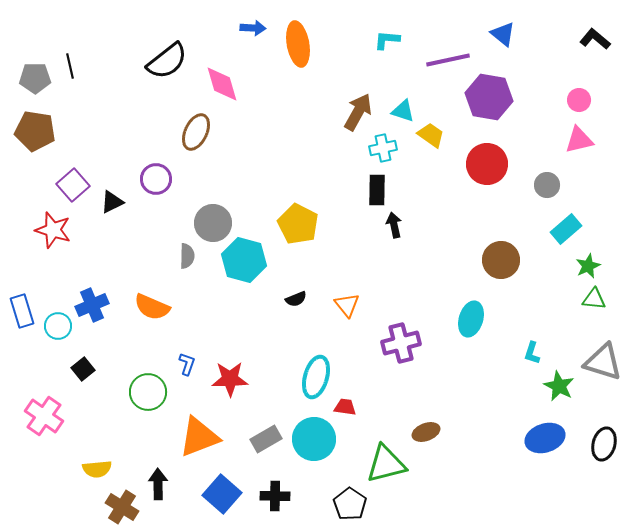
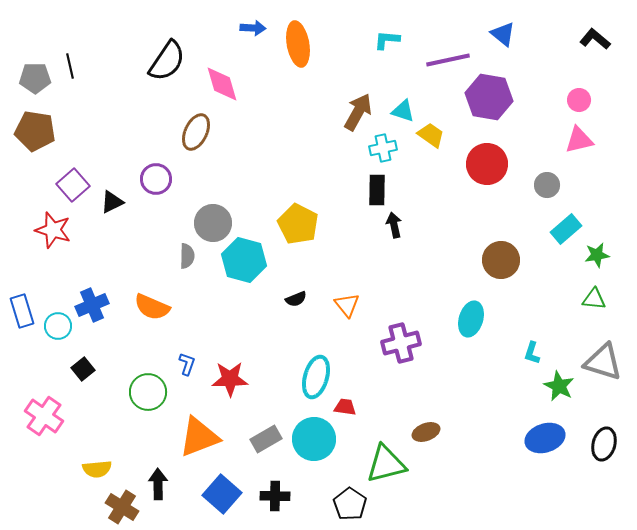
black semicircle at (167, 61): rotated 18 degrees counterclockwise
green star at (588, 266): moved 9 px right, 11 px up; rotated 15 degrees clockwise
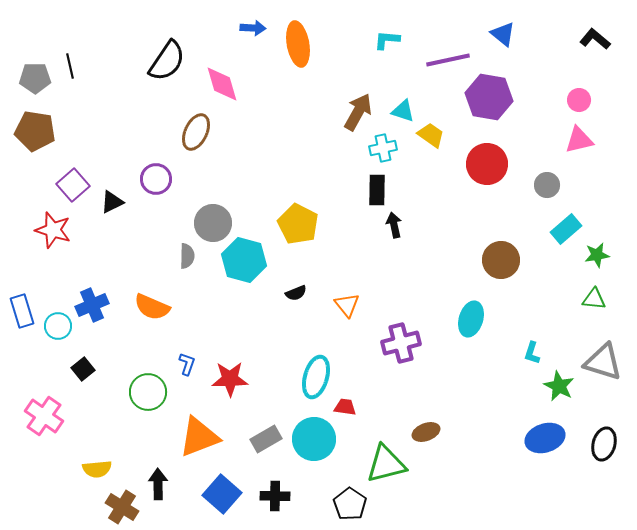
black semicircle at (296, 299): moved 6 px up
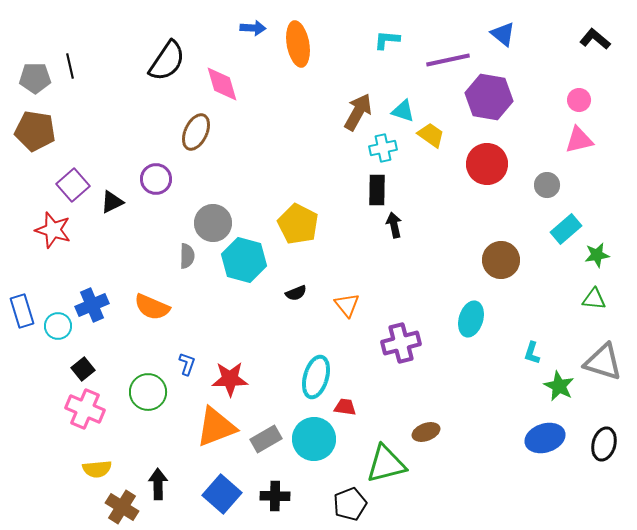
pink cross at (44, 416): moved 41 px right, 7 px up; rotated 12 degrees counterclockwise
orange triangle at (199, 437): moved 17 px right, 10 px up
black pentagon at (350, 504): rotated 16 degrees clockwise
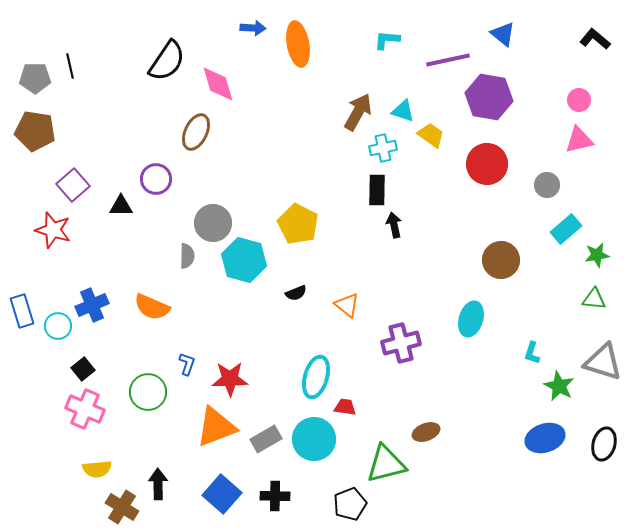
pink diamond at (222, 84): moved 4 px left
black triangle at (112, 202): moved 9 px right, 4 px down; rotated 25 degrees clockwise
orange triangle at (347, 305): rotated 12 degrees counterclockwise
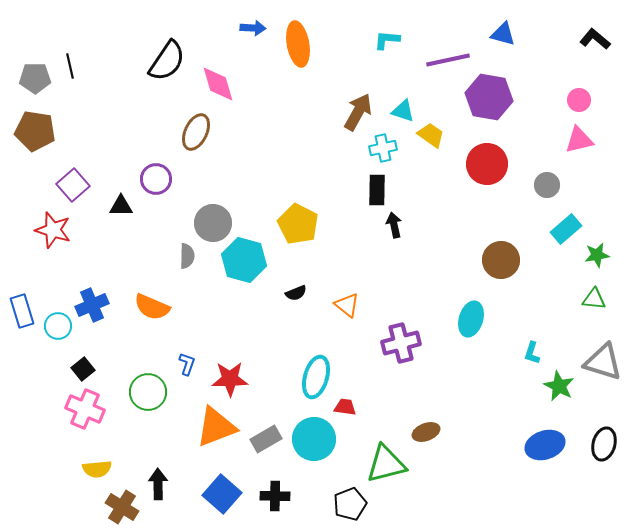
blue triangle at (503, 34): rotated 24 degrees counterclockwise
blue ellipse at (545, 438): moved 7 px down
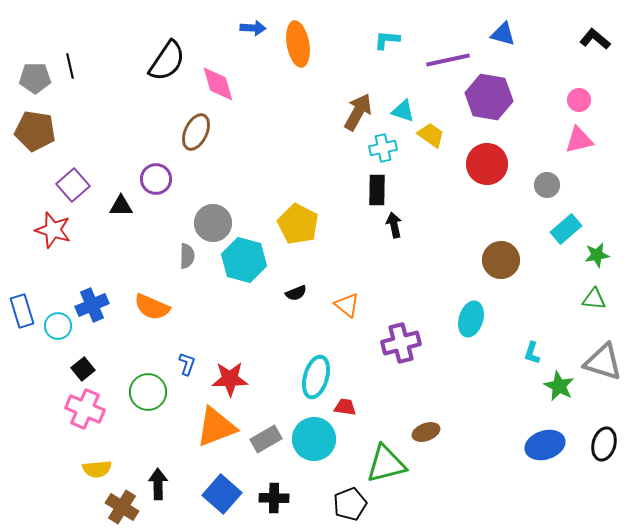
black cross at (275, 496): moved 1 px left, 2 px down
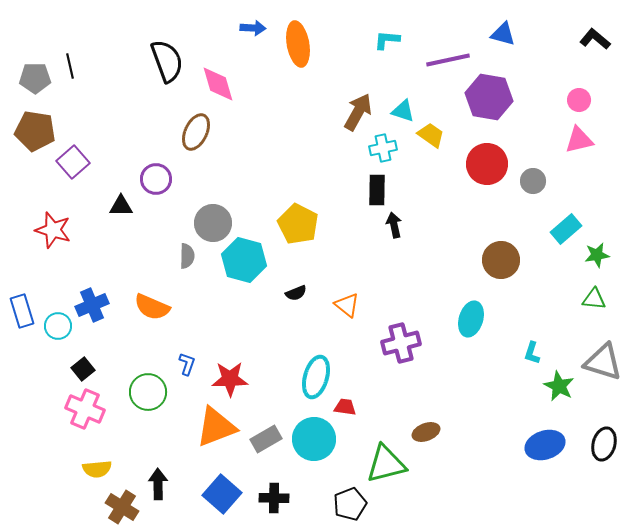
black semicircle at (167, 61): rotated 54 degrees counterclockwise
purple square at (73, 185): moved 23 px up
gray circle at (547, 185): moved 14 px left, 4 px up
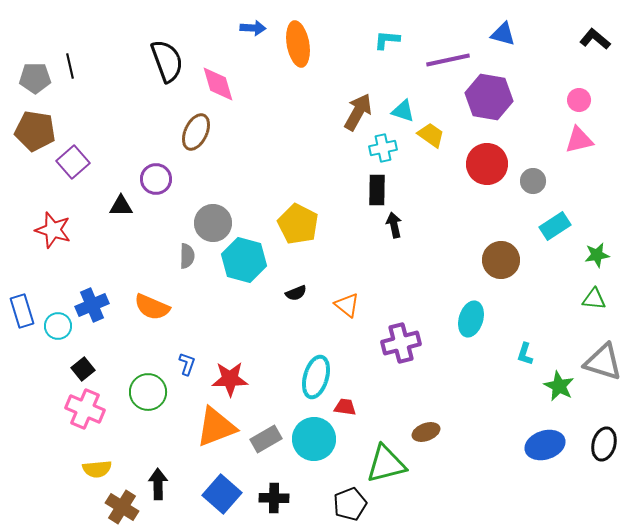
cyan rectangle at (566, 229): moved 11 px left, 3 px up; rotated 8 degrees clockwise
cyan L-shape at (532, 353): moved 7 px left, 1 px down
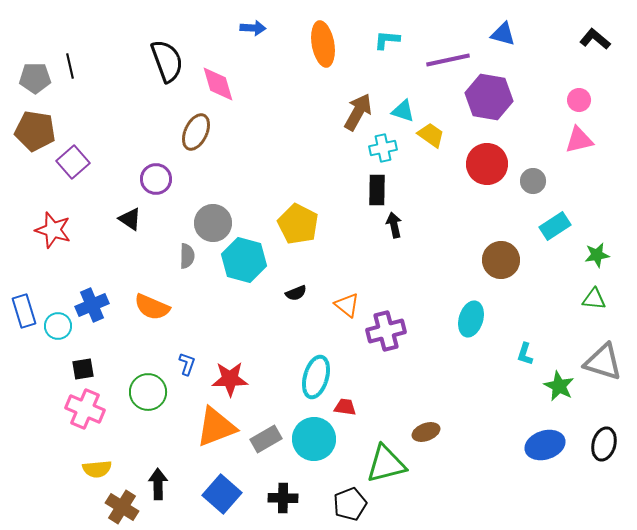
orange ellipse at (298, 44): moved 25 px right
black triangle at (121, 206): moved 9 px right, 13 px down; rotated 35 degrees clockwise
blue rectangle at (22, 311): moved 2 px right
purple cross at (401, 343): moved 15 px left, 12 px up
black square at (83, 369): rotated 30 degrees clockwise
black cross at (274, 498): moved 9 px right
